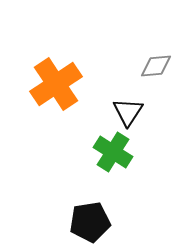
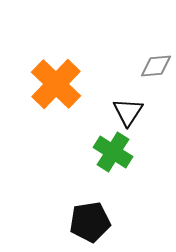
orange cross: rotated 12 degrees counterclockwise
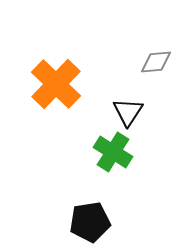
gray diamond: moved 4 px up
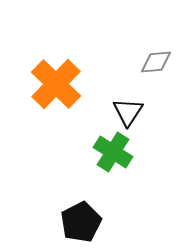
black pentagon: moved 9 px left; rotated 18 degrees counterclockwise
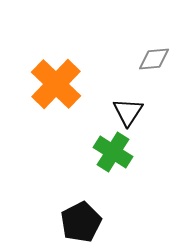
gray diamond: moved 2 px left, 3 px up
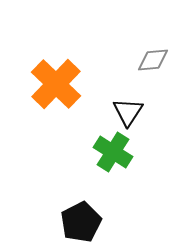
gray diamond: moved 1 px left, 1 px down
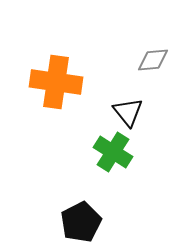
orange cross: moved 2 px up; rotated 36 degrees counterclockwise
black triangle: rotated 12 degrees counterclockwise
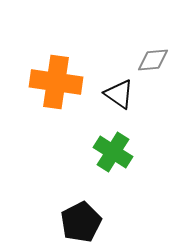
black triangle: moved 9 px left, 18 px up; rotated 16 degrees counterclockwise
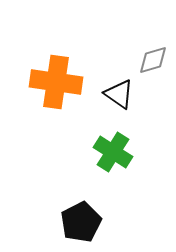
gray diamond: rotated 12 degrees counterclockwise
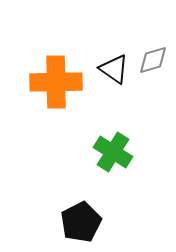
orange cross: rotated 9 degrees counterclockwise
black triangle: moved 5 px left, 25 px up
